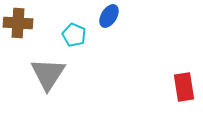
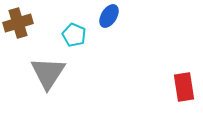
brown cross: rotated 20 degrees counterclockwise
gray triangle: moved 1 px up
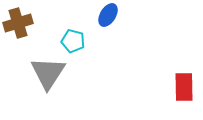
blue ellipse: moved 1 px left, 1 px up
cyan pentagon: moved 1 px left, 6 px down; rotated 10 degrees counterclockwise
red rectangle: rotated 8 degrees clockwise
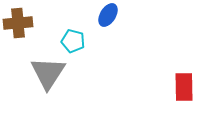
brown cross: rotated 12 degrees clockwise
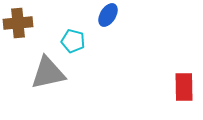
gray triangle: rotated 45 degrees clockwise
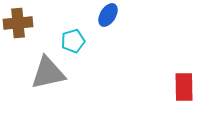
cyan pentagon: rotated 30 degrees counterclockwise
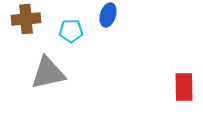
blue ellipse: rotated 15 degrees counterclockwise
brown cross: moved 8 px right, 4 px up
cyan pentagon: moved 2 px left, 10 px up; rotated 15 degrees clockwise
